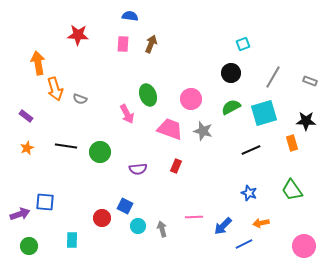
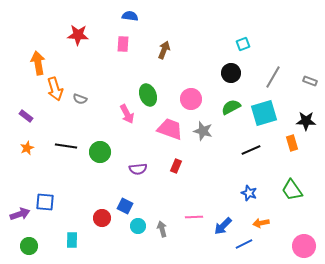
brown arrow at (151, 44): moved 13 px right, 6 px down
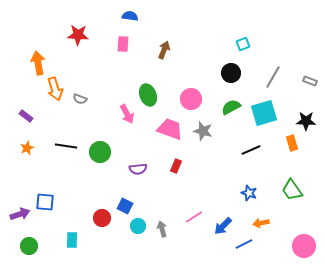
pink line at (194, 217): rotated 30 degrees counterclockwise
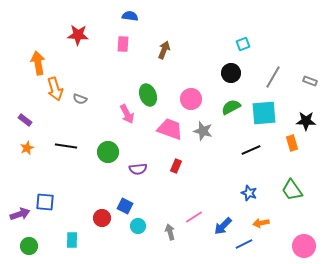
cyan square at (264, 113): rotated 12 degrees clockwise
purple rectangle at (26, 116): moved 1 px left, 4 px down
green circle at (100, 152): moved 8 px right
gray arrow at (162, 229): moved 8 px right, 3 px down
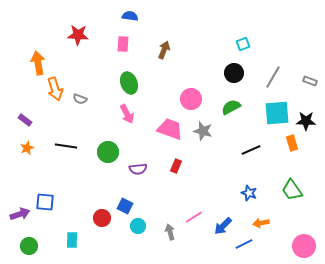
black circle at (231, 73): moved 3 px right
green ellipse at (148, 95): moved 19 px left, 12 px up
cyan square at (264, 113): moved 13 px right
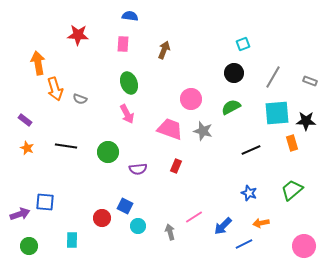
orange star at (27, 148): rotated 24 degrees counterclockwise
green trapezoid at (292, 190): rotated 85 degrees clockwise
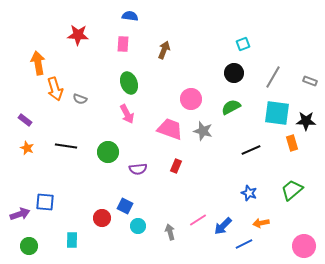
cyan square at (277, 113): rotated 12 degrees clockwise
pink line at (194, 217): moved 4 px right, 3 px down
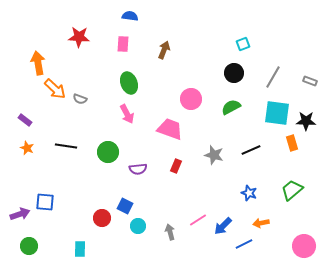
red star at (78, 35): moved 1 px right, 2 px down
orange arrow at (55, 89): rotated 30 degrees counterclockwise
gray star at (203, 131): moved 11 px right, 24 px down
cyan rectangle at (72, 240): moved 8 px right, 9 px down
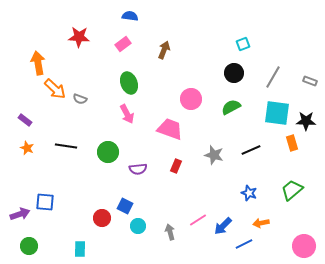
pink rectangle at (123, 44): rotated 49 degrees clockwise
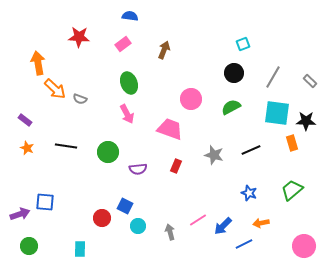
gray rectangle at (310, 81): rotated 24 degrees clockwise
